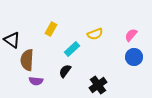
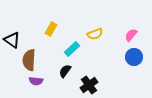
brown semicircle: moved 2 px right
black cross: moved 9 px left
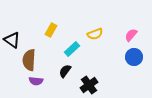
yellow rectangle: moved 1 px down
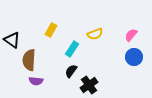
cyan rectangle: rotated 14 degrees counterclockwise
black semicircle: moved 6 px right
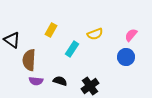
blue circle: moved 8 px left
black semicircle: moved 11 px left, 10 px down; rotated 72 degrees clockwise
black cross: moved 1 px right, 1 px down
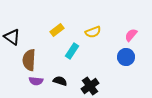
yellow rectangle: moved 6 px right; rotated 24 degrees clockwise
yellow semicircle: moved 2 px left, 2 px up
black triangle: moved 3 px up
cyan rectangle: moved 2 px down
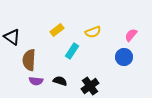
blue circle: moved 2 px left
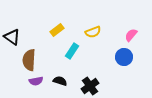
purple semicircle: rotated 16 degrees counterclockwise
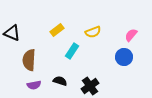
black triangle: moved 4 px up; rotated 12 degrees counterclockwise
purple semicircle: moved 2 px left, 4 px down
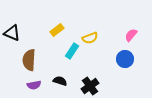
yellow semicircle: moved 3 px left, 6 px down
blue circle: moved 1 px right, 2 px down
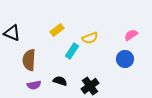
pink semicircle: rotated 16 degrees clockwise
